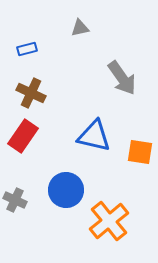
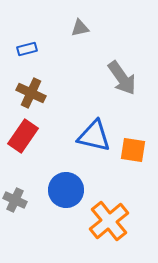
orange square: moved 7 px left, 2 px up
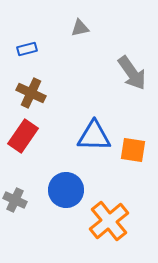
gray arrow: moved 10 px right, 5 px up
blue triangle: rotated 12 degrees counterclockwise
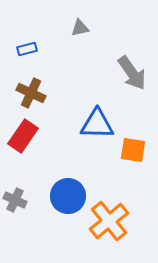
blue triangle: moved 3 px right, 12 px up
blue circle: moved 2 px right, 6 px down
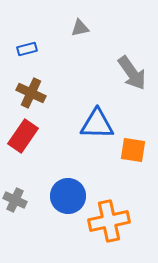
orange cross: rotated 27 degrees clockwise
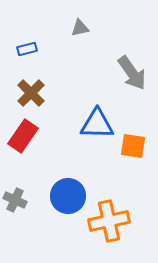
brown cross: rotated 20 degrees clockwise
orange square: moved 4 px up
